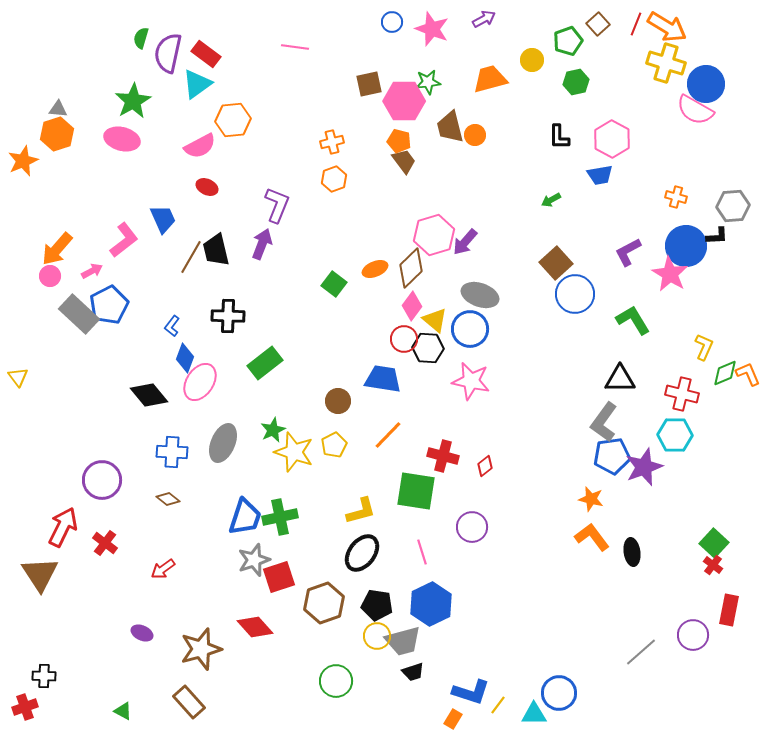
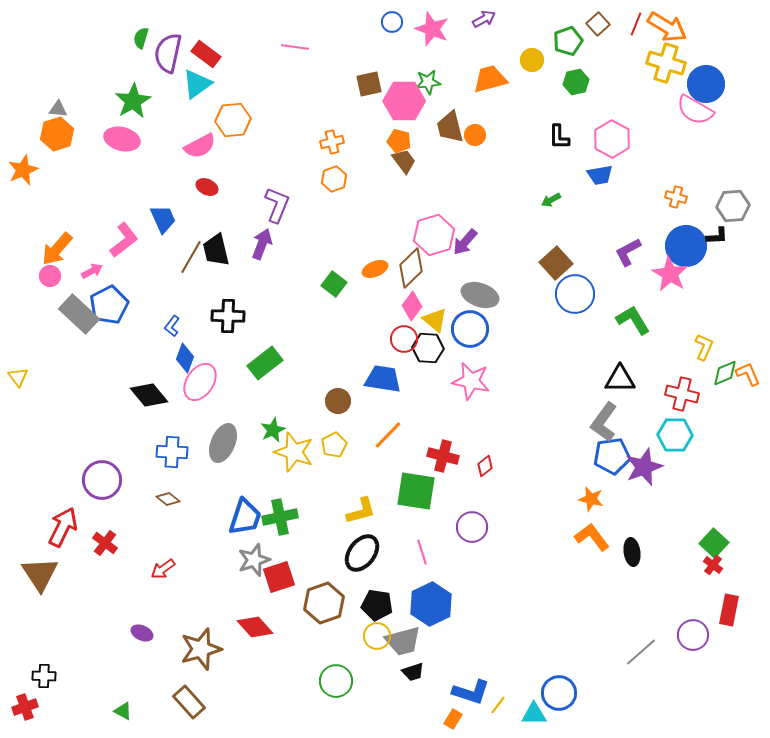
orange star at (23, 161): moved 9 px down
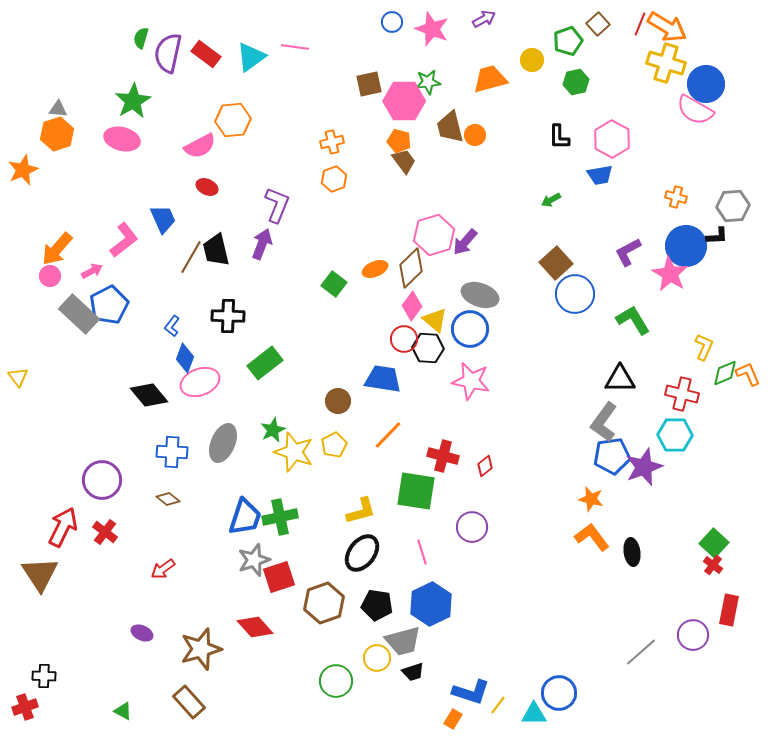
red line at (636, 24): moved 4 px right
cyan triangle at (197, 84): moved 54 px right, 27 px up
pink ellipse at (200, 382): rotated 36 degrees clockwise
red cross at (105, 543): moved 11 px up
yellow circle at (377, 636): moved 22 px down
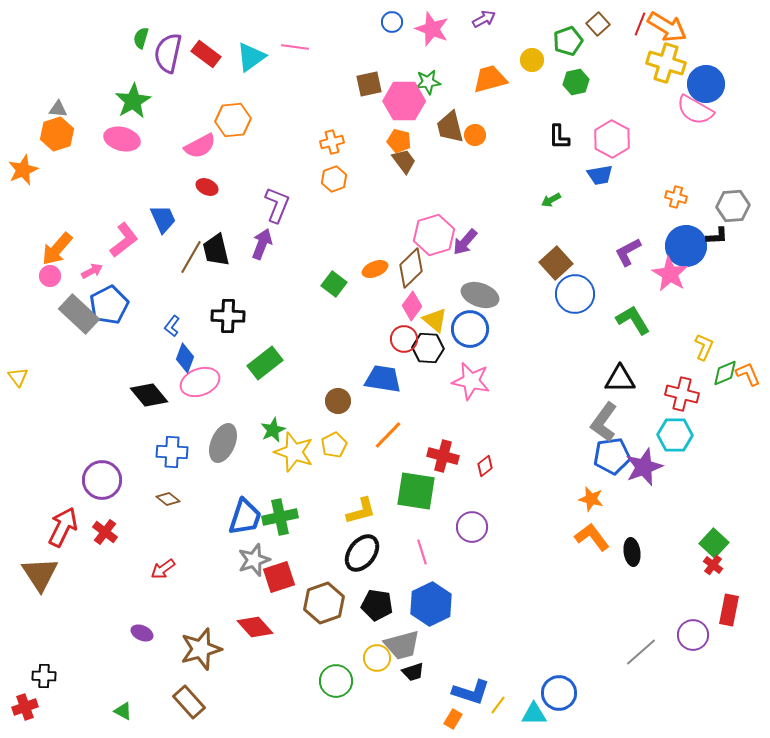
gray trapezoid at (403, 641): moved 1 px left, 4 px down
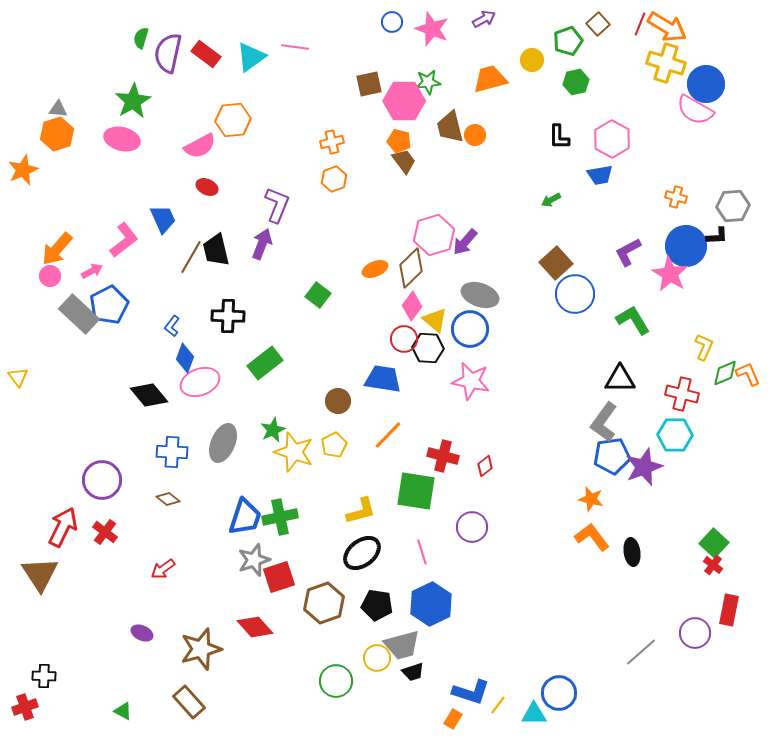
green square at (334, 284): moved 16 px left, 11 px down
black ellipse at (362, 553): rotated 15 degrees clockwise
purple circle at (693, 635): moved 2 px right, 2 px up
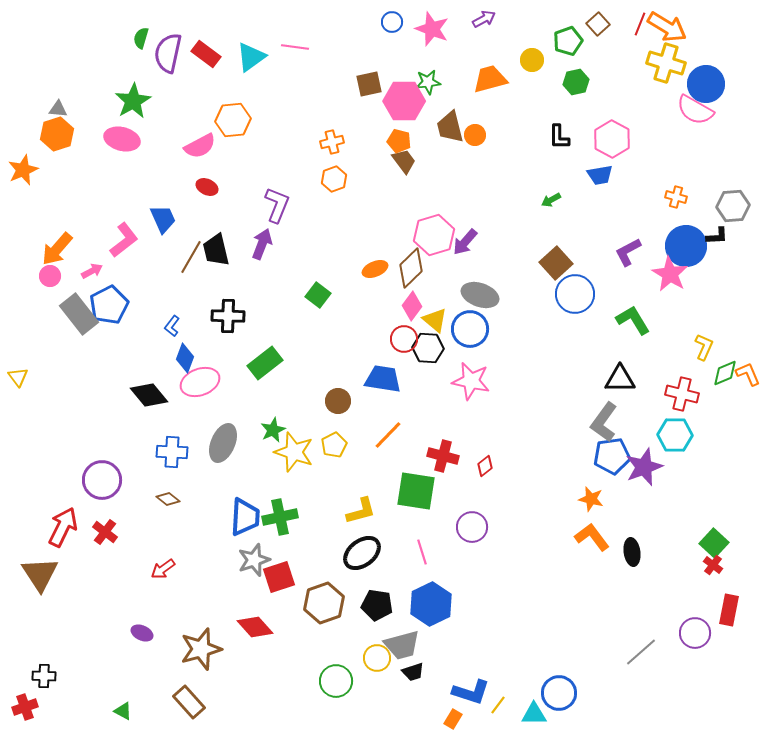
gray rectangle at (79, 314): rotated 9 degrees clockwise
blue trapezoid at (245, 517): rotated 15 degrees counterclockwise
